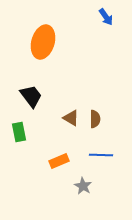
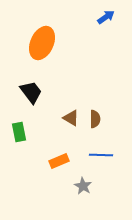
blue arrow: rotated 90 degrees counterclockwise
orange ellipse: moved 1 px left, 1 px down; rotated 8 degrees clockwise
black trapezoid: moved 4 px up
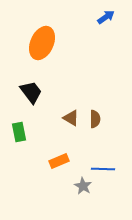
blue line: moved 2 px right, 14 px down
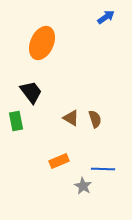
brown semicircle: rotated 18 degrees counterclockwise
green rectangle: moved 3 px left, 11 px up
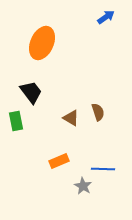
brown semicircle: moved 3 px right, 7 px up
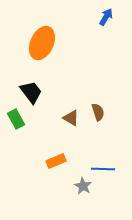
blue arrow: rotated 24 degrees counterclockwise
green rectangle: moved 2 px up; rotated 18 degrees counterclockwise
orange rectangle: moved 3 px left
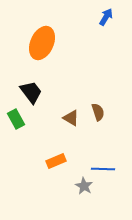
gray star: moved 1 px right
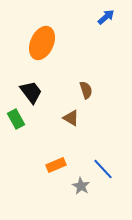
blue arrow: rotated 18 degrees clockwise
brown semicircle: moved 12 px left, 22 px up
orange rectangle: moved 4 px down
blue line: rotated 45 degrees clockwise
gray star: moved 3 px left
